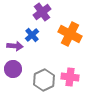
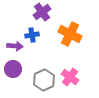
blue cross: rotated 32 degrees clockwise
pink cross: rotated 30 degrees clockwise
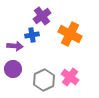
purple cross: moved 4 px down
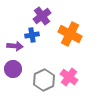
pink cross: moved 1 px left
